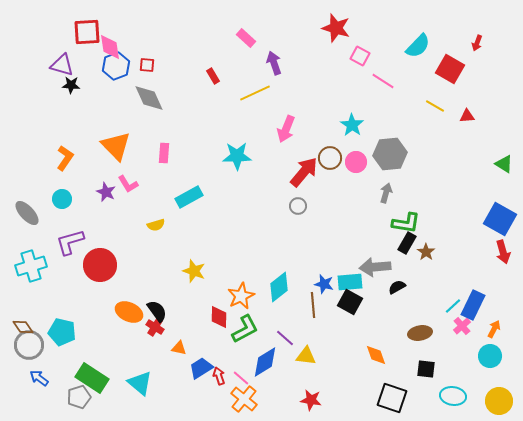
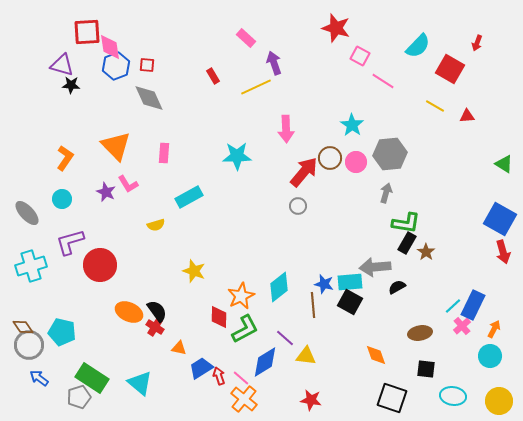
yellow line at (255, 93): moved 1 px right, 6 px up
pink arrow at (286, 129): rotated 24 degrees counterclockwise
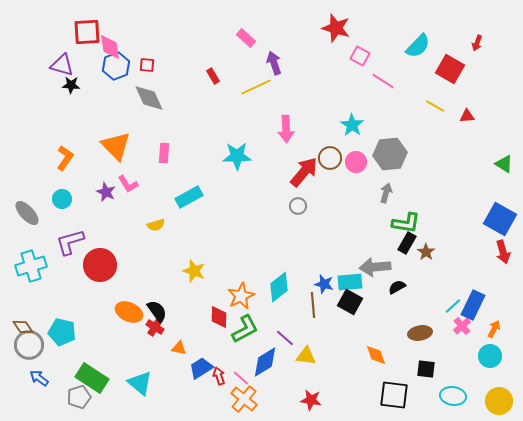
black square at (392, 398): moved 2 px right, 3 px up; rotated 12 degrees counterclockwise
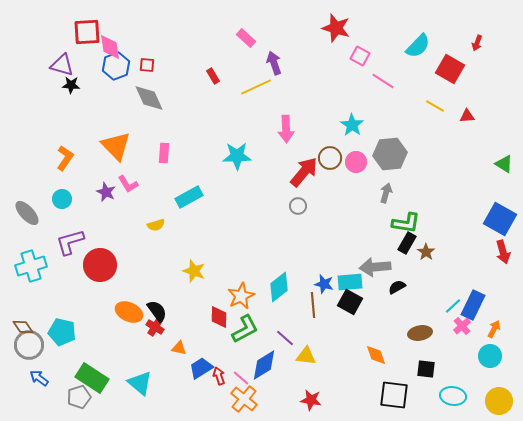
blue diamond at (265, 362): moved 1 px left, 3 px down
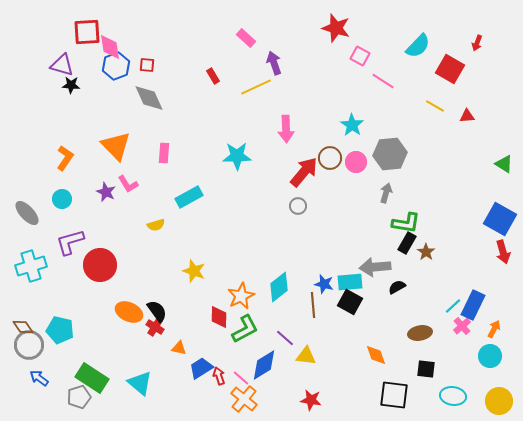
cyan pentagon at (62, 332): moved 2 px left, 2 px up
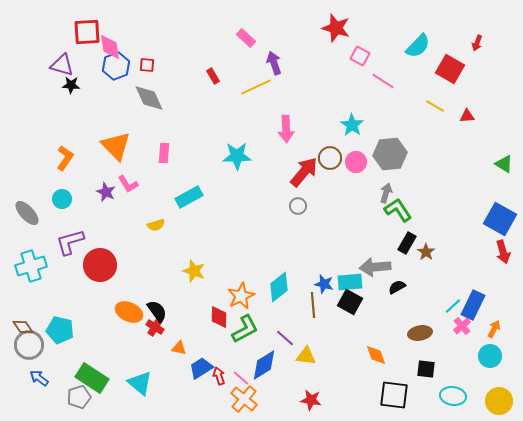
green L-shape at (406, 223): moved 8 px left, 13 px up; rotated 132 degrees counterclockwise
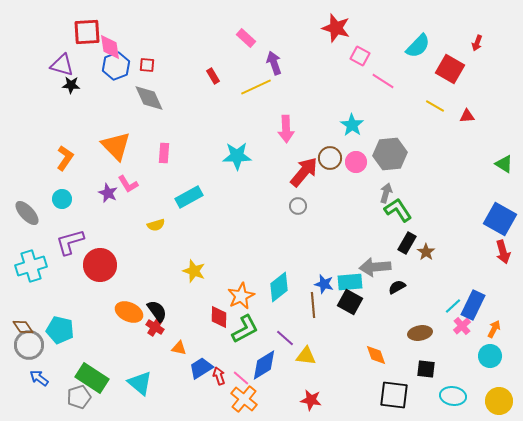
purple star at (106, 192): moved 2 px right, 1 px down
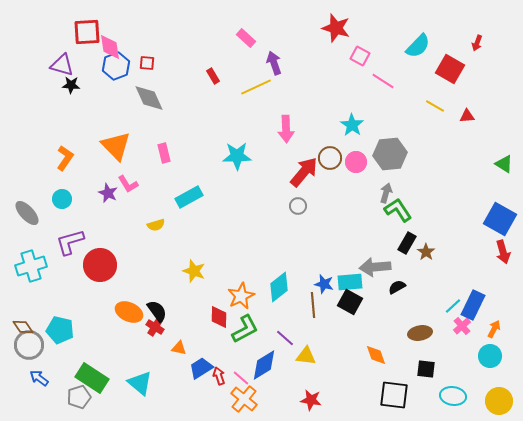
red square at (147, 65): moved 2 px up
pink rectangle at (164, 153): rotated 18 degrees counterclockwise
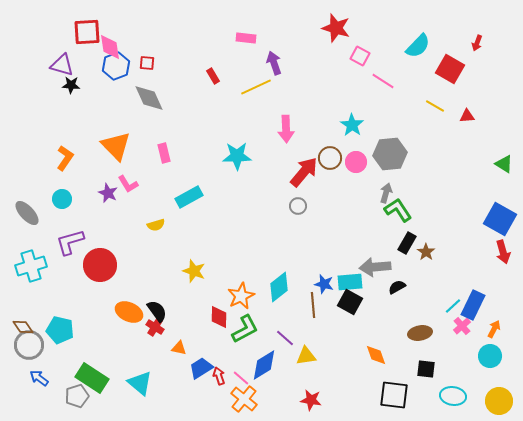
pink rectangle at (246, 38): rotated 36 degrees counterclockwise
yellow triangle at (306, 356): rotated 15 degrees counterclockwise
gray pentagon at (79, 397): moved 2 px left, 1 px up
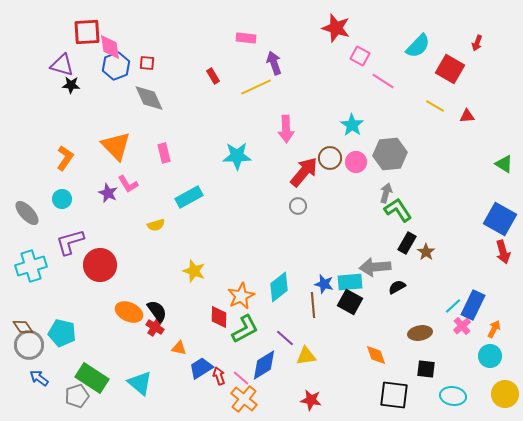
cyan pentagon at (60, 330): moved 2 px right, 3 px down
yellow circle at (499, 401): moved 6 px right, 7 px up
